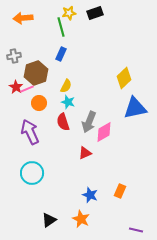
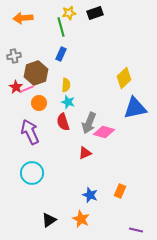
yellow semicircle: moved 1 px up; rotated 24 degrees counterclockwise
gray arrow: moved 1 px down
pink diamond: rotated 45 degrees clockwise
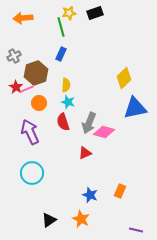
gray cross: rotated 16 degrees counterclockwise
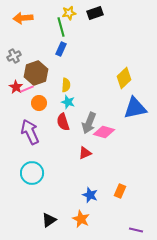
blue rectangle: moved 5 px up
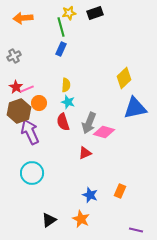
brown hexagon: moved 17 px left, 38 px down
